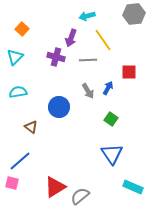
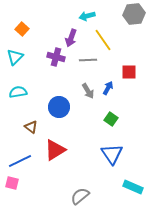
blue line: rotated 15 degrees clockwise
red triangle: moved 37 px up
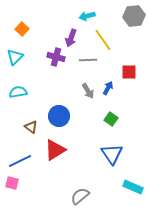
gray hexagon: moved 2 px down
blue circle: moved 9 px down
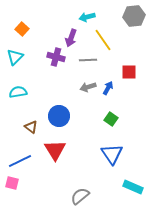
cyan arrow: moved 1 px down
gray arrow: moved 4 px up; rotated 105 degrees clockwise
red triangle: rotated 30 degrees counterclockwise
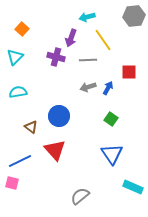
red triangle: rotated 10 degrees counterclockwise
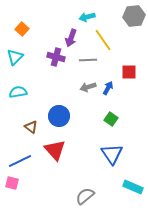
gray semicircle: moved 5 px right
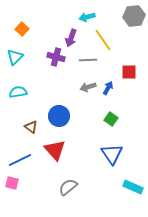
blue line: moved 1 px up
gray semicircle: moved 17 px left, 9 px up
